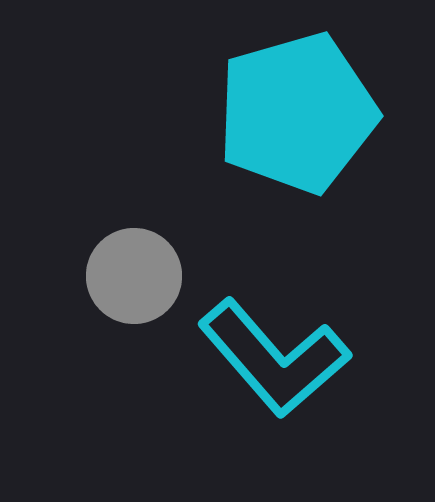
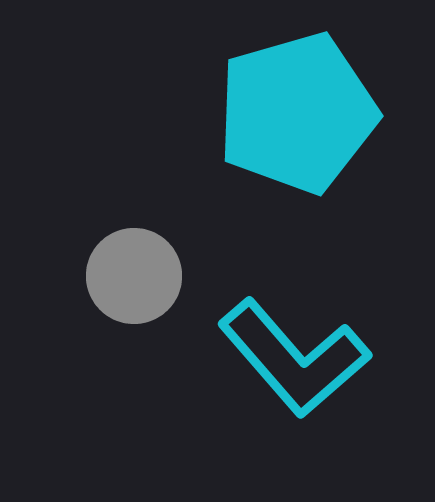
cyan L-shape: moved 20 px right
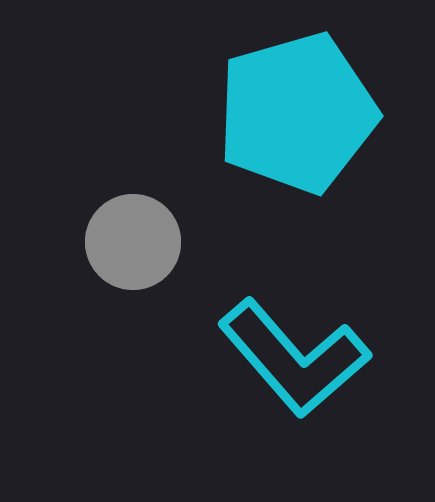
gray circle: moved 1 px left, 34 px up
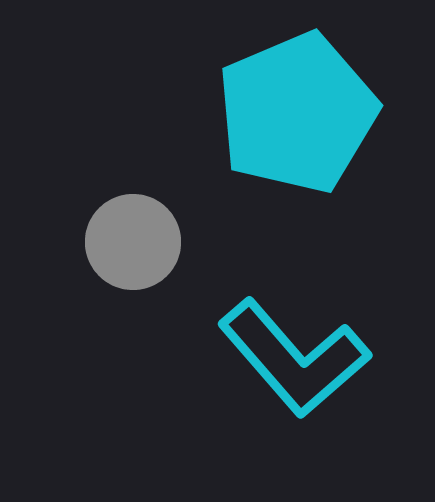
cyan pentagon: rotated 7 degrees counterclockwise
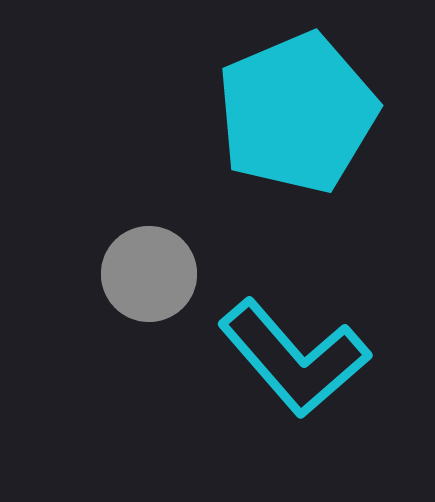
gray circle: moved 16 px right, 32 px down
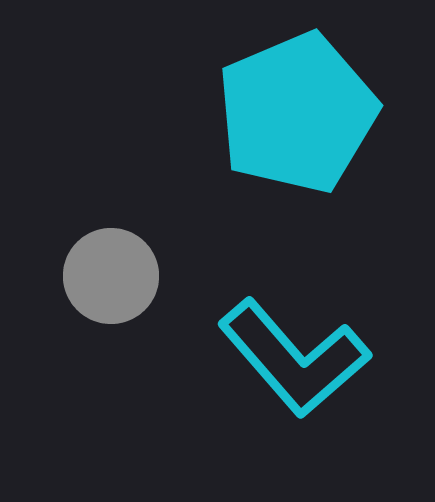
gray circle: moved 38 px left, 2 px down
